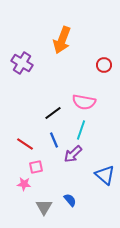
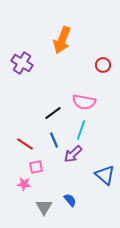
red circle: moved 1 px left
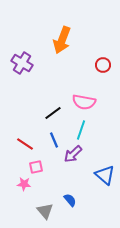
gray triangle: moved 1 px right, 4 px down; rotated 12 degrees counterclockwise
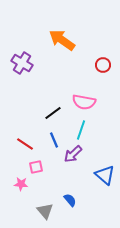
orange arrow: rotated 104 degrees clockwise
pink star: moved 3 px left
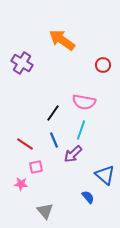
black line: rotated 18 degrees counterclockwise
blue semicircle: moved 18 px right, 3 px up
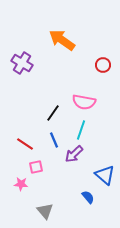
purple arrow: moved 1 px right
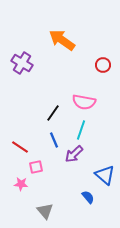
red line: moved 5 px left, 3 px down
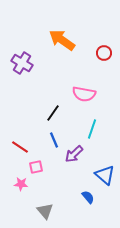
red circle: moved 1 px right, 12 px up
pink semicircle: moved 8 px up
cyan line: moved 11 px right, 1 px up
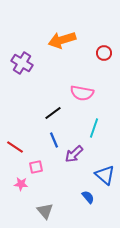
orange arrow: rotated 52 degrees counterclockwise
pink semicircle: moved 2 px left, 1 px up
black line: rotated 18 degrees clockwise
cyan line: moved 2 px right, 1 px up
red line: moved 5 px left
